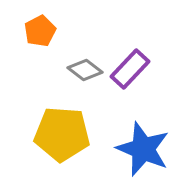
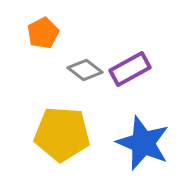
orange pentagon: moved 3 px right, 2 px down
purple rectangle: rotated 18 degrees clockwise
blue star: moved 6 px up
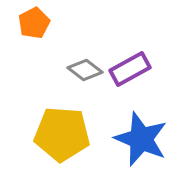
orange pentagon: moved 9 px left, 10 px up
blue star: moved 2 px left, 4 px up
